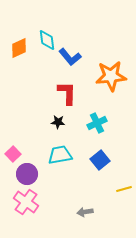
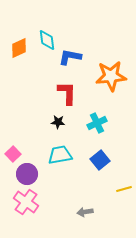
blue L-shape: rotated 140 degrees clockwise
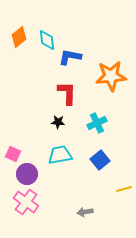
orange diamond: moved 11 px up; rotated 15 degrees counterclockwise
pink square: rotated 21 degrees counterclockwise
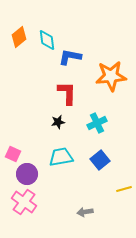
black star: rotated 16 degrees counterclockwise
cyan trapezoid: moved 1 px right, 2 px down
pink cross: moved 2 px left
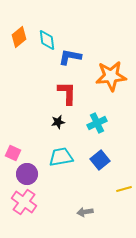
pink square: moved 1 px up
